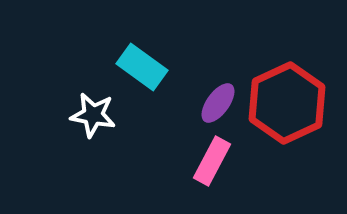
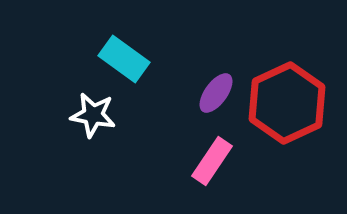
cyan rectangle: moved 18 px left, 8 px up
purple ellipse: moved 2 px left, 10 px up
pink rectangle: rotated 6 degrees clockwise
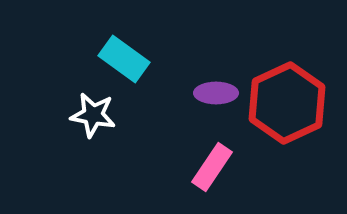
purple ellipse: rotated 54 degrees clockwise
pink rectangle: moved 6 px down
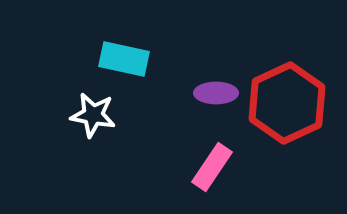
cyan rectangle: rotated 24 degrees counterclockwise
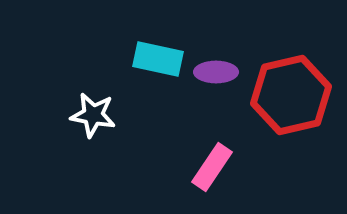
cyan rectangle: moved 34 px right
purple ellipse: moved 21 px up
red hexagon: moved 4 px right, 8 px up; rotated 12 degrees clockwise
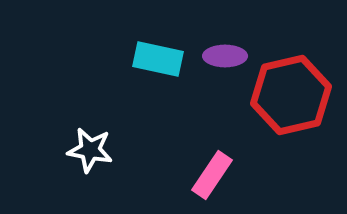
purple ellipse: moved 9 px right, 16 px up
white star: moved 3 px left, 35 px down
pink rectangle: moved 8 px down
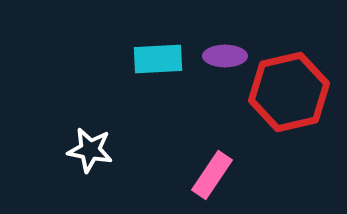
cyan rectangle: rotated 15 degrees counterclockwise
red hexagon: moved 2 px left, 3 px up
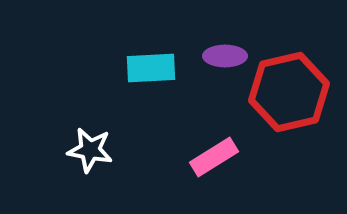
cyan rectangle: moved 7 px left, 9 px down
pink rectangle: moved 2 px right, 18 px up; rotated 24 degrees clockwise
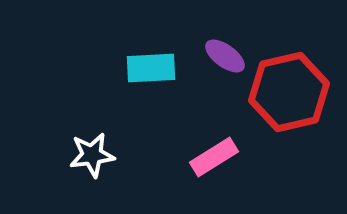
purple ellipse: rotated 36 degrees clockwise
white star: moved 2 px right, 5 px down; rotated 18 degrees counterclockwise
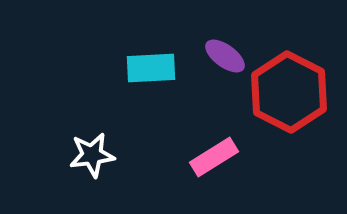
red hexagon: rotated 20 degrees counterclockwise
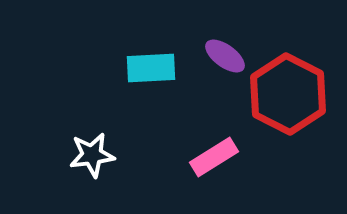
red hexagon: moved 1 px left, 2 px down
